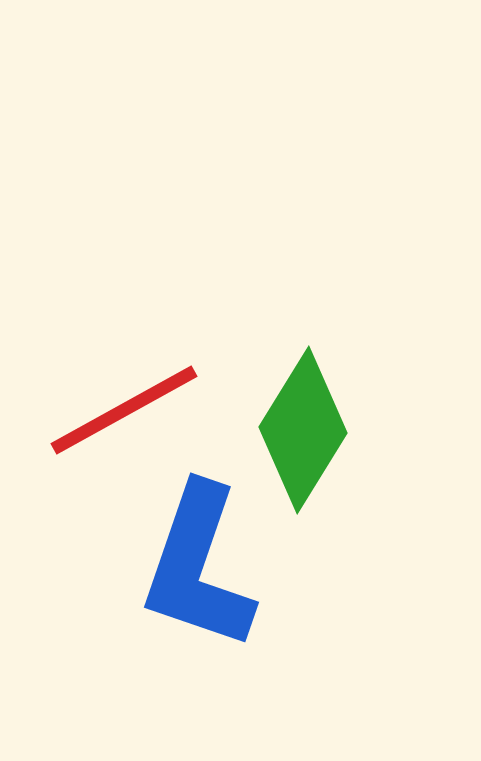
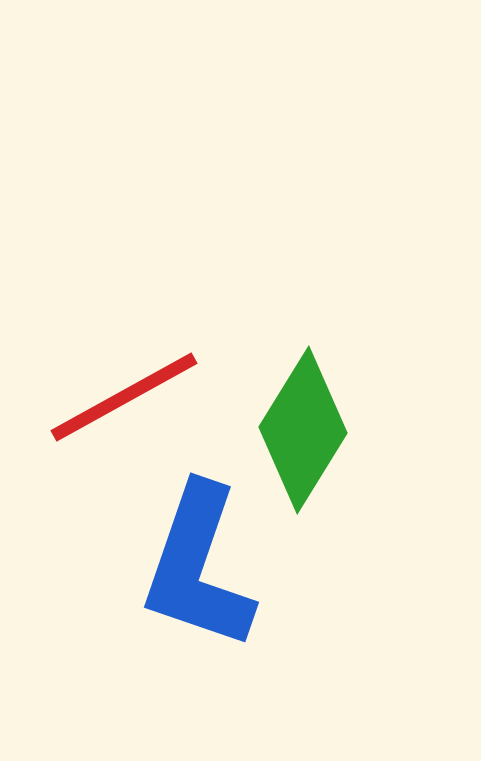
red line: moved 13 px up
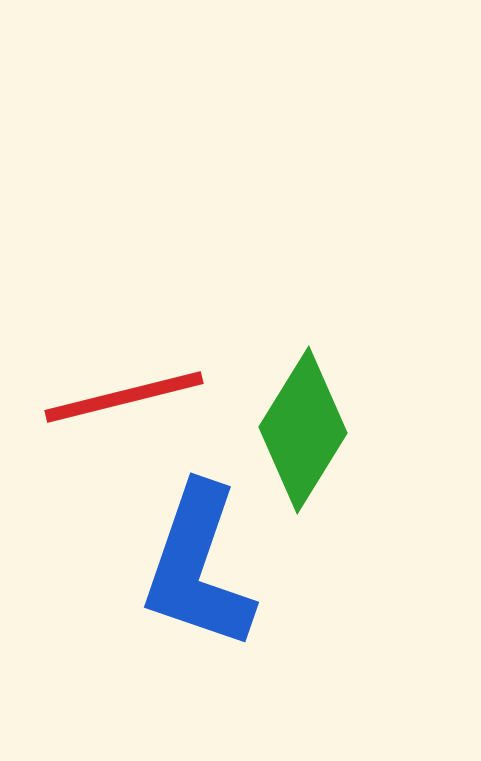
red line: rotated 15 degrees clockwise
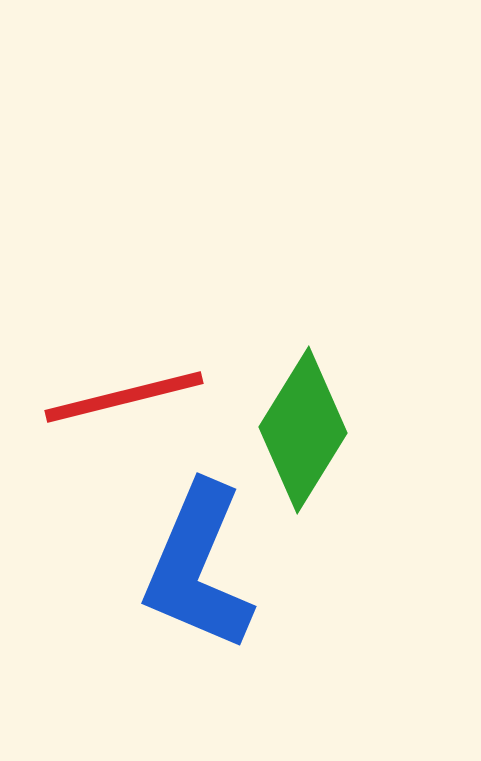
blue L-shape: rotated 4 degrees clockwise
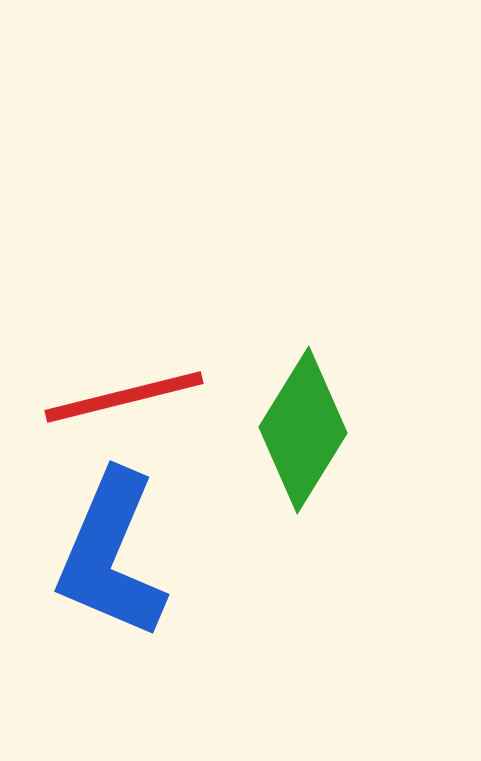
blue L-shape: moved 87 px left, 12 px up
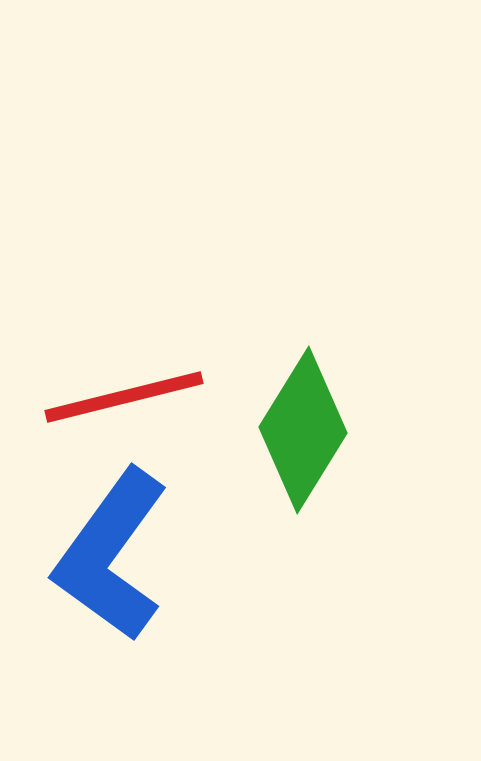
blue L-shape: rotated 13 degrees clockwise
